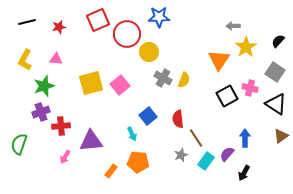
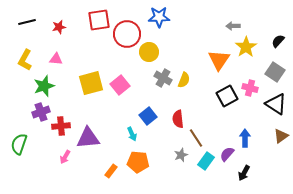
red square: moved 1 px right; rotated 15 degrees clockwise
purple triangle: moved 3 px left, 3 px up
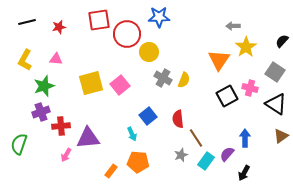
black semicircle: moved 4 px right
pink arrow: moved 1 px right, 2 px up
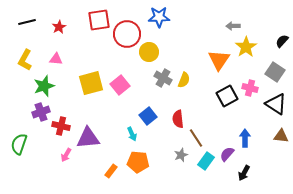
red star: rotated 16 degrees counterclockwise
red cross: rotated 18 degrees clockwise
brown triangle: rotated 42 degrees clockwise
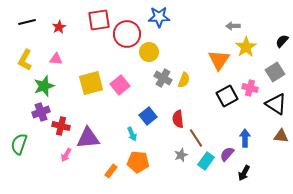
gray square: rotated 24 degrees clockwise
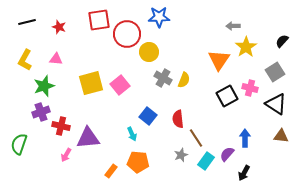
red star: rotated 24 degrees counterclockwise
blue square: rotated 12 degrees counterclockwise
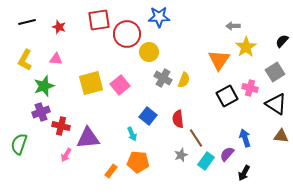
blue arrow: rotated 18 degrees counterclockwise
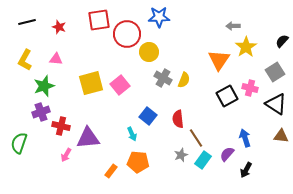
green semicircle: moved 1 px up
cyan rectangle: moved 3 px left, 1 px up
black arrow: moved 2 px right, 3 px up
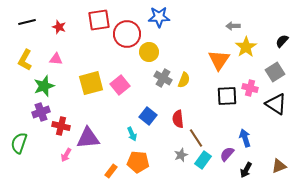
black square: rotated 25 degrees clockwise
brown triangle: moved 2 px left, 30 px down; rotated 28 degrees counterclockwise
